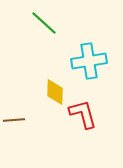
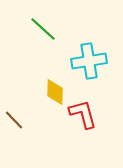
green line: moved 1 px left, 6 px down
brown line: rotated 50 degrees clockwise
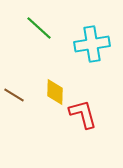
green line: moved 4 px left, 1 px up
cyan cross: moved 3 px right, 17 px up
brown line: moved 25 px up; rotated 15 degrees counterclockwise
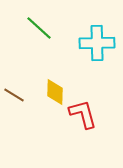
cyan cross: moved 5 px right, 1 px up; rotated 8 degrees clockwise
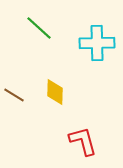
red L-shape: moved 27 px down
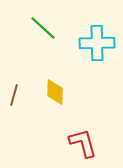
green line: moved 4 px right
brown line: rotated 75 degrees clockwise
red L-shape: moved 2 px down
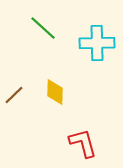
brown line: rotated 30 degrees clockwise
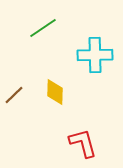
green line: rotated 76 degrees counterclockwise
cyan cross: moved 2 px left, 12 px down
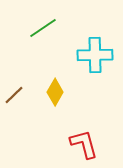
yellow diamond: rotated 28 degrees clockwise
red L-shape: moved 1 px right, 1 px down
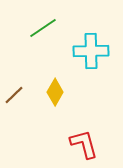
cyan cross: moved 4 px left, 4 px up
